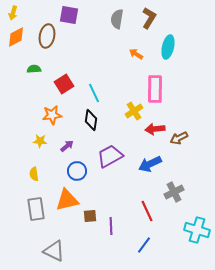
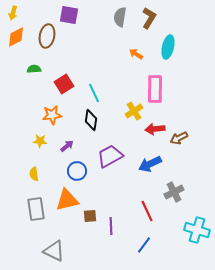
gray semicircle: moved 3 px right, 2 px up
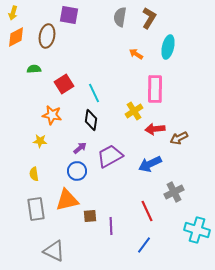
orange star: rotated 18 degrees clockwise
purple arrow: moved 13 px right, 2 px down
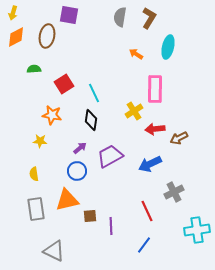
cyan cross: rotated 25 degrees counterclockwise
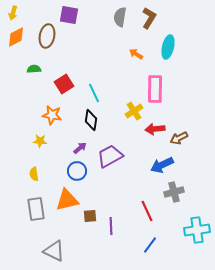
blue arrow: moved 12 px right, 1 px down
gray cross: rotated 12 degrees clockwise
blue line: moved 6 px right
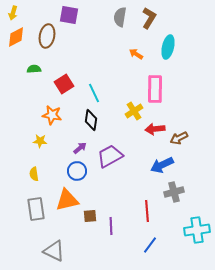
red line: rotated 20 degrees clockwise
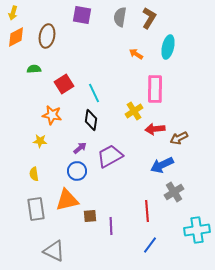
purple square: moved 13 px right
gray cross: rotated 18 degrees counterclockwise
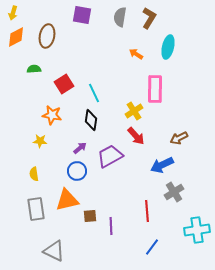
red arrow: moved 19 px left, 7 px down; rotated 126 degrees counterclockwise
blue line: moved 2 px right, 2 px down
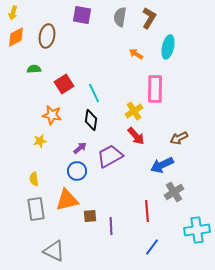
yellow star: rotated 16 degrees counterclockwise
yellow semicircle: moved 5 px down
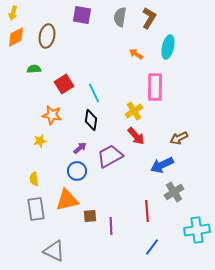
pink rectangle: moved 2 px up
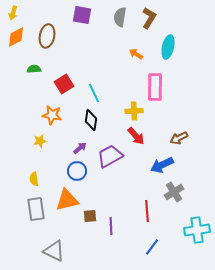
yellow cross: rotated 30 degrees clockwise
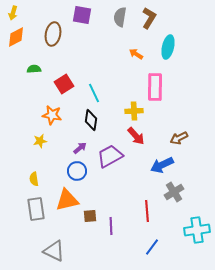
brown ellipse: moved 6 px right, 2 px up
